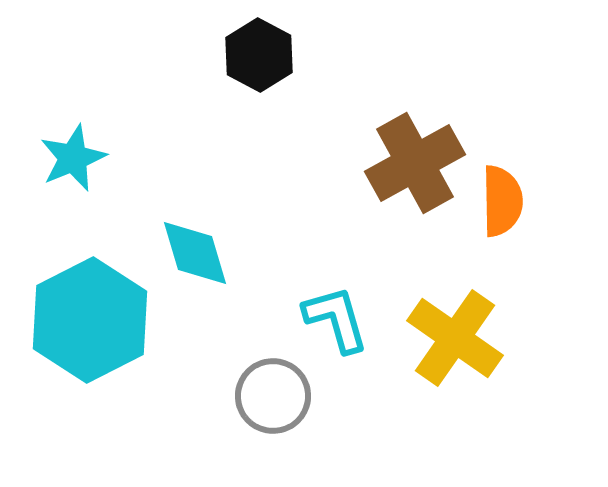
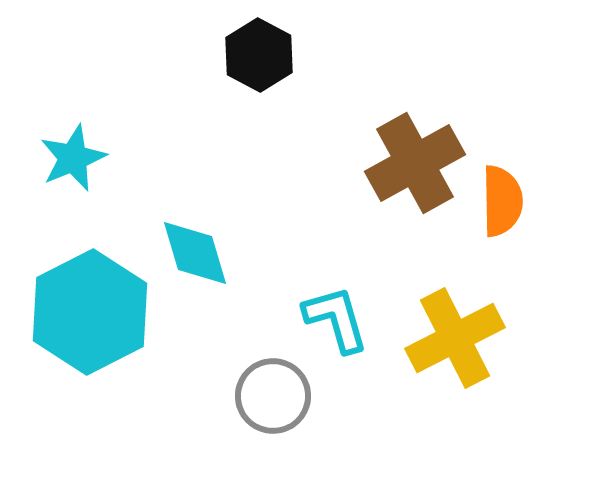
cyan hexagon: moved 8 px up
yellow cross: rotated 28 degrees clockwise
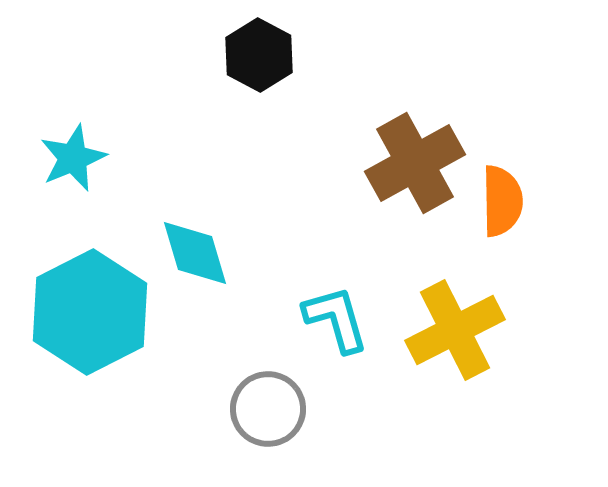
yellow cross: moved 8 px up
gray circle: moved 5 px left, 13 px down
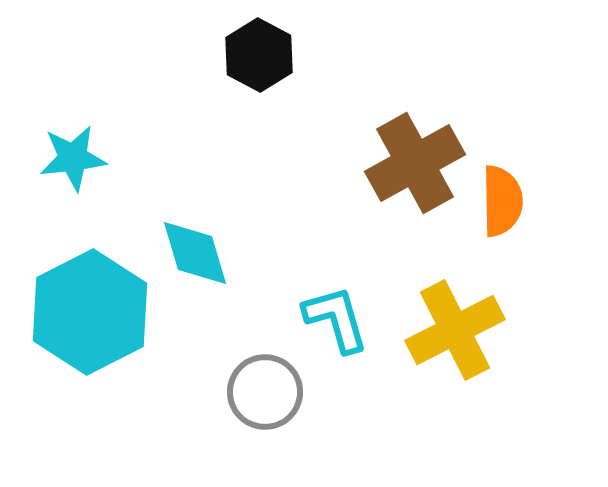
cyan star: rotated 16 degrees clockwise
gray circle: moved 3 px left, 17 px up
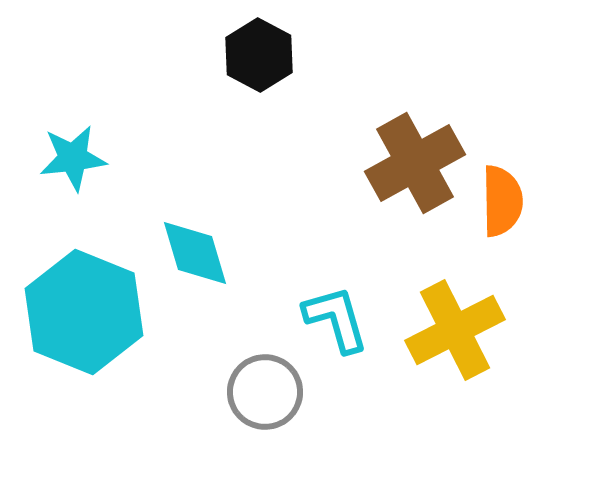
cyan hexagon: moved 6 px left; rotated 11 degrees counterclockwise
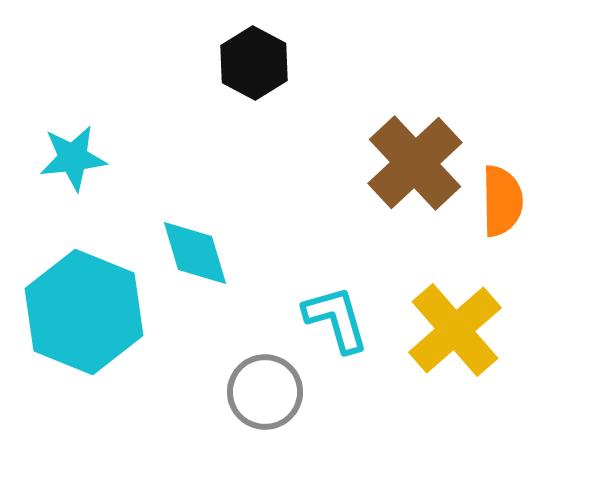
black hexagon: moved 5 px left, 8 px down
brown cross: rotated 14 degrees counterclockwise
yellow cross: rotated 14 degrees counterclockwise
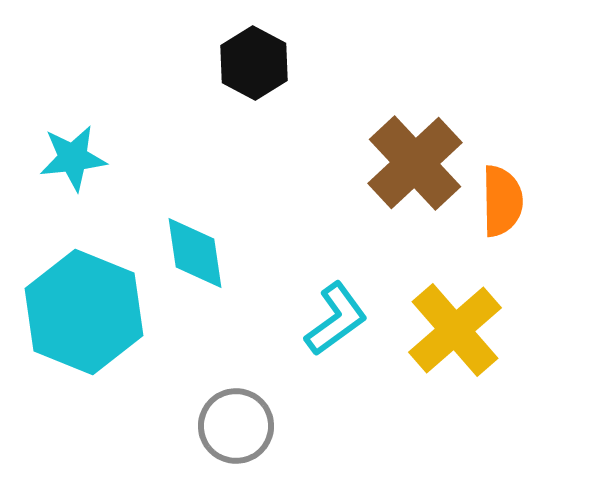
cyan diamond: rotated 8 degrees clockwise
cyan L-shape: rotated 70 degrees clockwise
gray circle: moved 29 px left, 34 px down
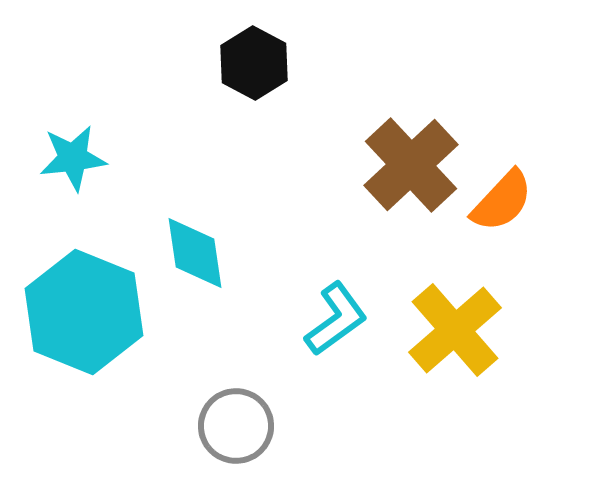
brown cross: moved 4 px left, 2 px down
orange semicircle: rotated 44 degrees clockwise
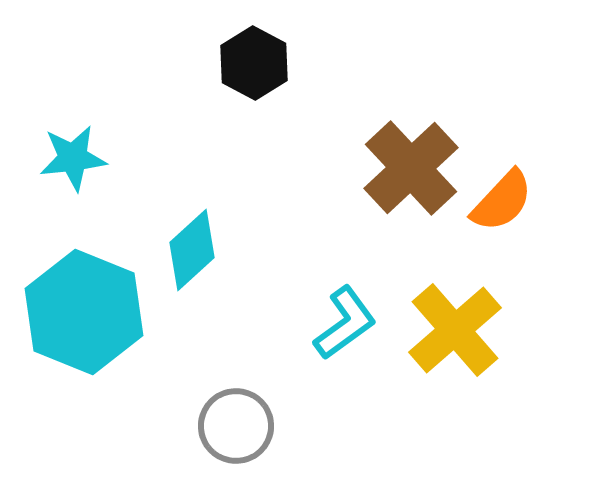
brown cross: moved 3 px down
cyan diamond: moved 3 px left, 3 px up; rotated 56 degrees clockwise
cyan L-shape: moved 9 px right, 4 px down
